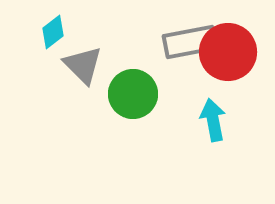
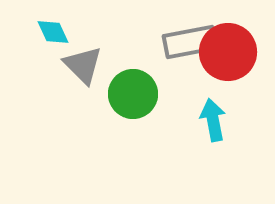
cyan diamond: rotated 76 degrees counterclockwise
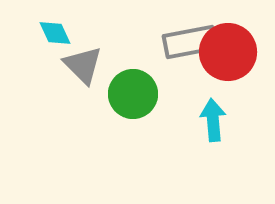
cyan diamond: moved 2 px right, 1 px down
cyan arrow: rotated 6 degrees clockwise
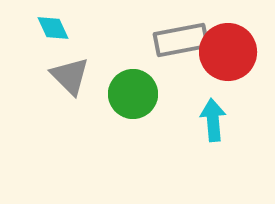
cyan diamond: moved 2 px left, 5 px up
gray rectangle: moved 9 px left, 2 px up
gray triangle: moved 13 px left, 11 px down
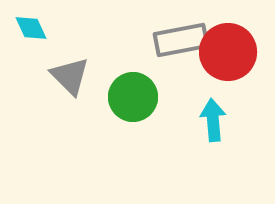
cyan diamond: moved 22 px left
green circle: moved 3 px down
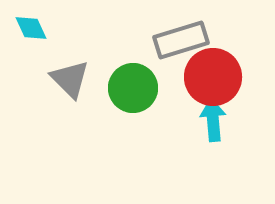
gray rectangle: rotated 6 degrees counterclockwise
red circle: moved 15 px left, 25 px down
gray triangle: moved 3 px down
green circle: moved 9 px up
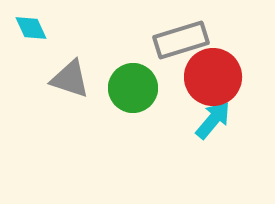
gray triangle: rotated 27 degrees counterclockwise
cyan arrow: rotated 45 degrees clockwise
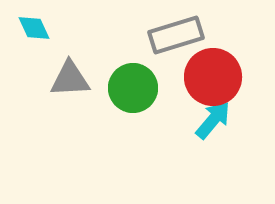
cyan diamond: moved 3 px right
gray rectangle: moved 5 px left, 5 px up
gray triangle: rotated 21 degrees counterclockwise
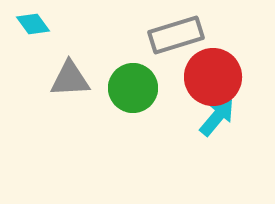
cyan diamond: moved 1 px left, 4 px up; rotated 12 degrees counterclockwise
cyan arrow: moved 4 px right, 3 px up
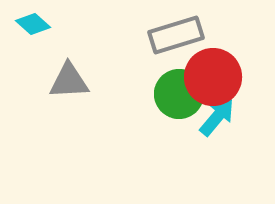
cyan diamond: rotated 12 degrees counterclockwise
gray triangle: moved 1 px left, 2 px down
green circle: moved 46 px right, 6 px down
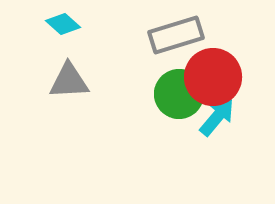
cyan diamond: moved 30 px right
